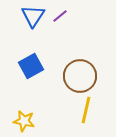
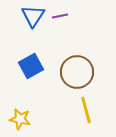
purple line: rotated 28 degrees clockwise
brown circle: moved 3 px left, 4 px up
yellow line: rotated 28 degrees counterclockwise
yellow star: moved 4 px left, 2 px up
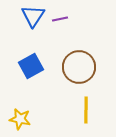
purple line: moved 3 px down
brown circle: moved 2 px right, 5 px up
yellow line: rotated 16 degrees clockwise
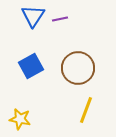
brown circle: moved 1 px left, 1 px down
yellow line: rotated 20 degrees clockwise
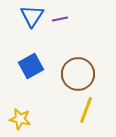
blue triangle: moved 1 px left
brown circle: moved 6 px down
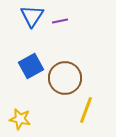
purple line: moved 2 px down
brown circle: moved 13 px left, 4 px down
